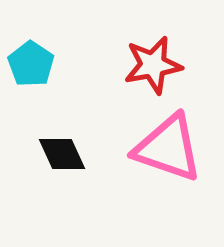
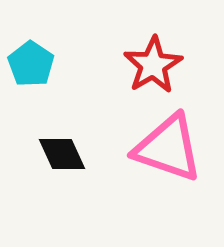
red star: rotated 20 degrees counterclockwise
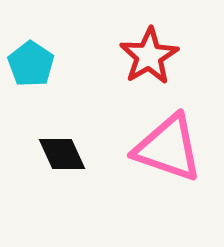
red star: moved 4 px left, 9 px up
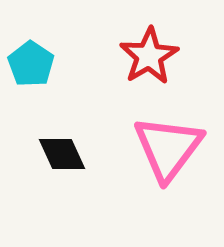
pink triangle: rotated 48 degrees clockwise
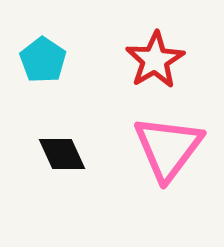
red star: moved 6 px right, 4 px down
cyan pentagon: moved 12 px right, 4 px up
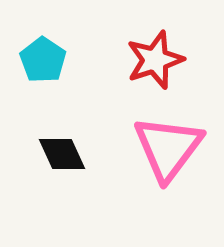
red star: rotated 12 degrees clockwise
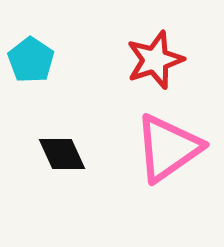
cyan pentagon: moved 12 px left
pink triangle: rotated 18 degrees clockwise
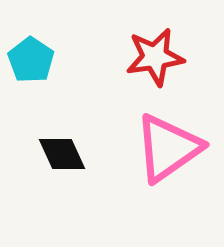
red star: moved 3 px up; rotated 10 degrees clockwise
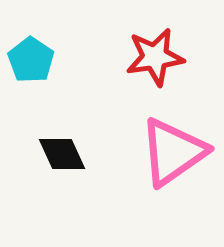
pink triangle: moved 5 px right, 4 px down
